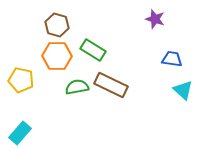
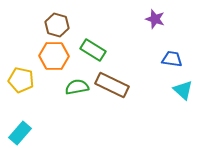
orange hexagon: moved 3 px left
brown rectangle: moved 1 px right
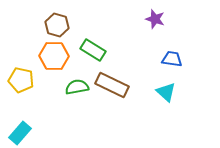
cyan triangle: moved 17 px left, 2 px down
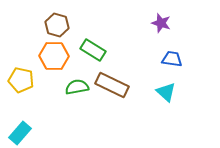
purple star: moved 6 px right, 4 px down
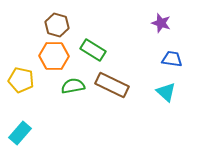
green semicircle: moved 4 px left, 1 px up
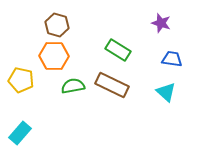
green rectangle: moved 25 px right
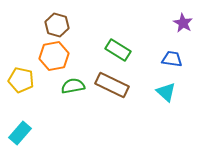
purple star: moved 22 px right; rotated 12 degrees clockwise
orange hexagon: rotated 12 degrees counterclockwise
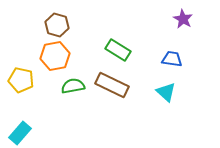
purple star: moved 4 px up
orange hexagon: moved 1 px right
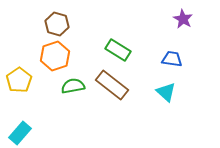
brown hexagon: moved 1 px up
orange hexagon: rotated 8 degrees counterclockwise
yellow pentagon: moved 2 px left; rotated 25 degrees clockwise
brown rectangle: rotated 12 degrees clockwise
